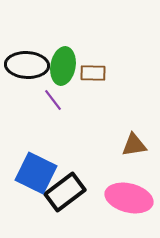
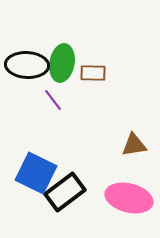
green ellipse: moved 1 px left, 3 px up
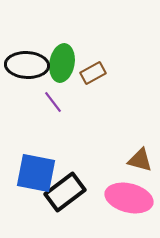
brown rectangle: rotated 30 degrees counterclockwise
purple line: moved 2 px down
brown triangle: moved 6 px right, 15 px down; rotated 24 degrees clockwise
blue square: rotated 15 degrees counterclockwise
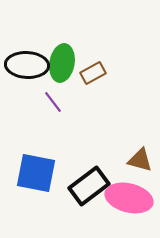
black rectangle: moved 24 px right, 6 px up
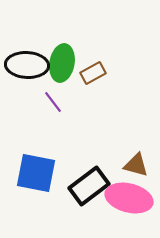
brown triangle: moved 4 px left, 5 px down
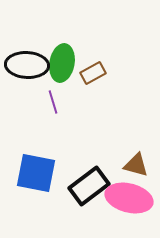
purple line: rotated 20 degrees clockwise
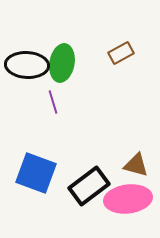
brown rectangle: moved 28 px right, 20 px up
blue square: rotated 9 degrees clockwise
pink ellipse: moved 1 px left, 1 px down; rotated 21 degrees counterclockwise
